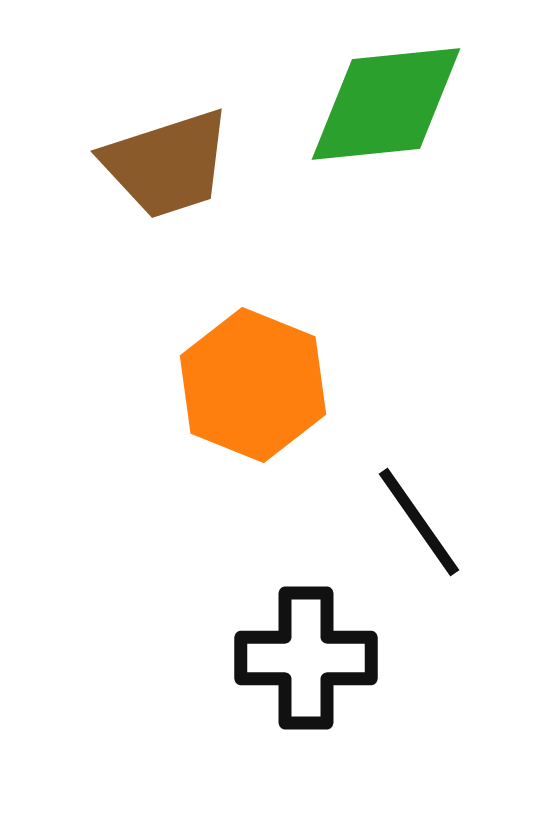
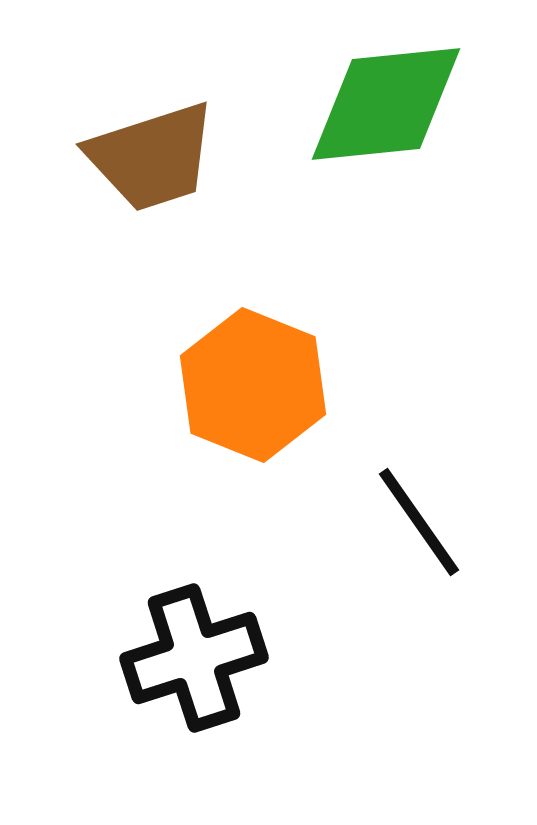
brown trapezoid: moved 15 px left, 7 px up
black cross: moved 112 px left; rotated 18 degrees counterclockwise
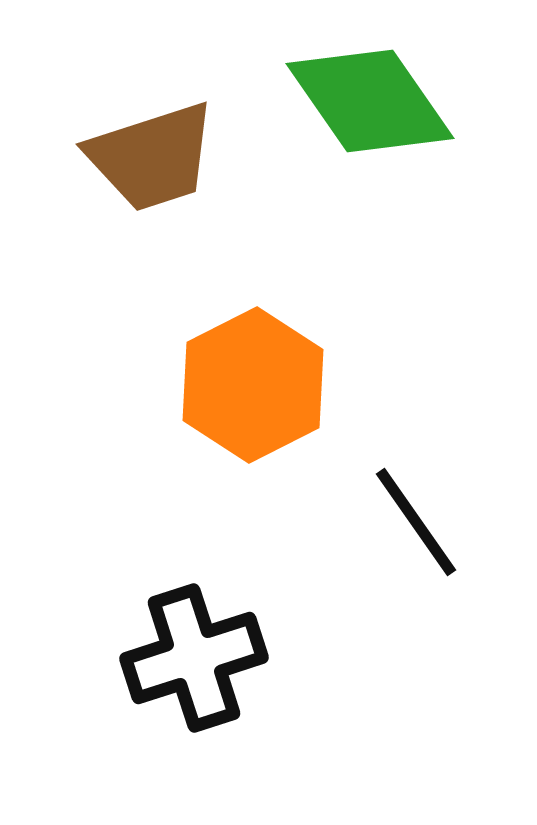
green diamond: moved 16 px left, 3 px up; rotated 61 degrees clockwise
orange hexagon: rotated 11 degrees clockwise
black line: moved 3 px left
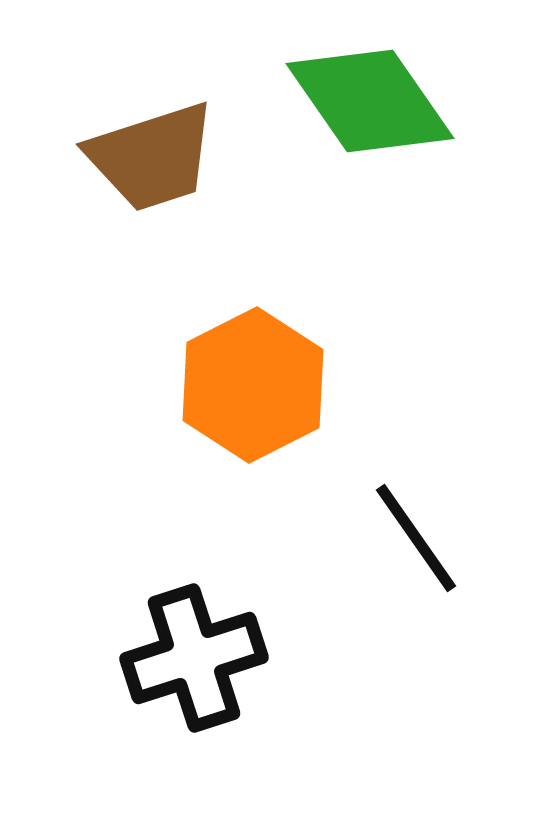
black line: moved 16 px down
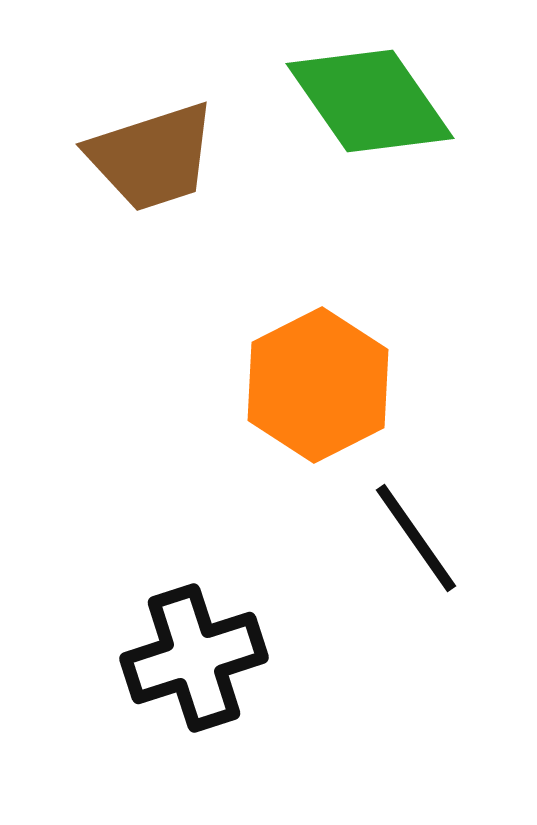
orange hexagon: moved 65 px right
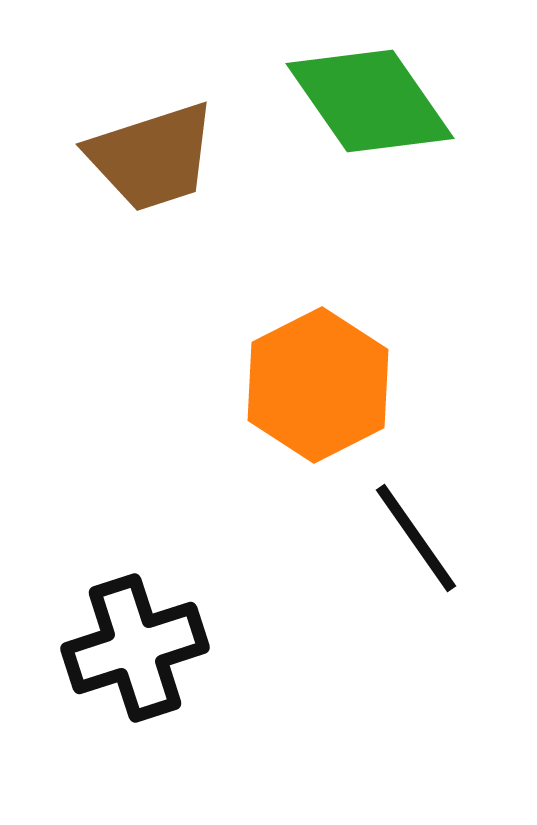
black cross: moved 59 px left, 10 px up
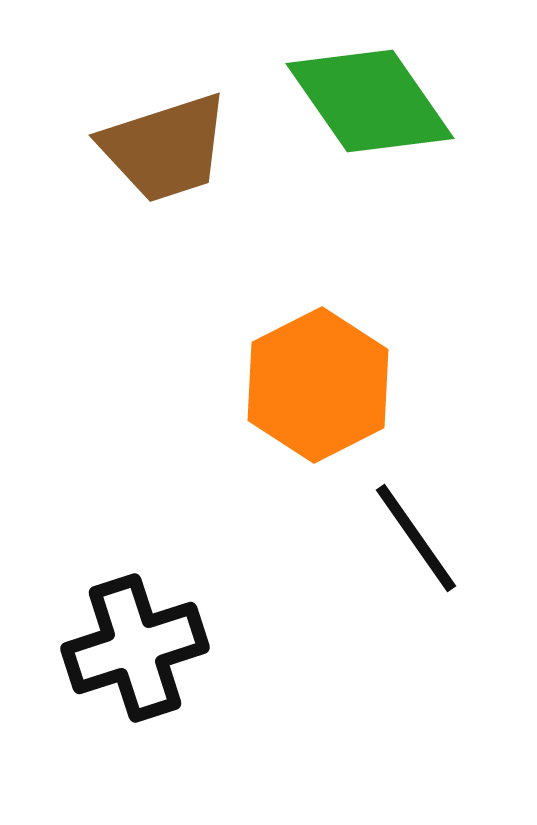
brown trapezoid: moved 13 px right, 9 px up
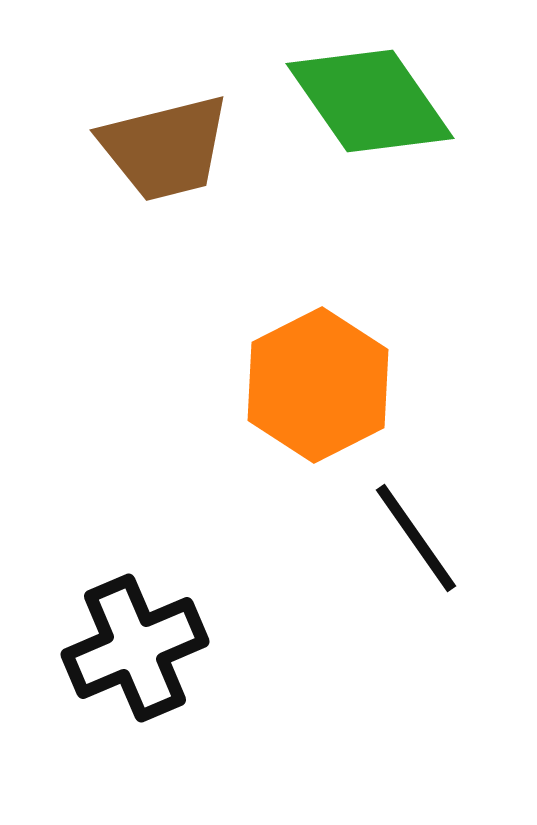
brown trapezoid: rotated 4 degrees clockwise
black cross: rotated 5 degrees counterclockwise
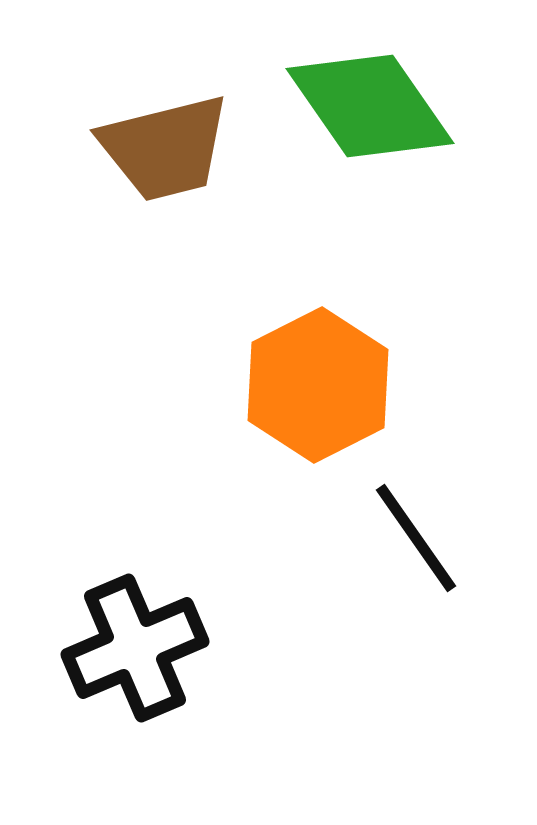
green diamond: moved 5 px down
